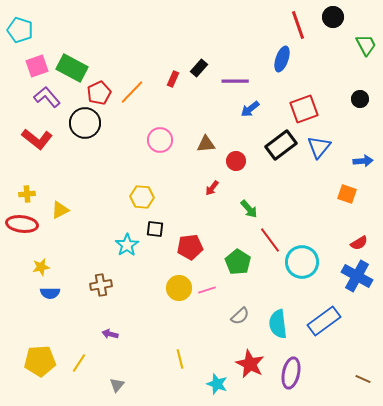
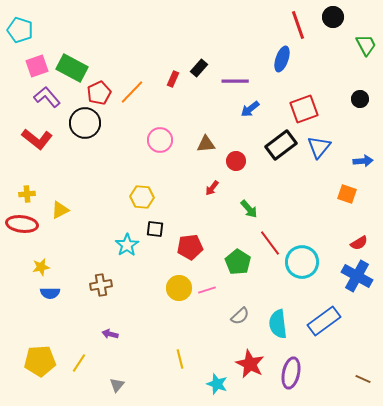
red line at (270, 240): moved 3 px down
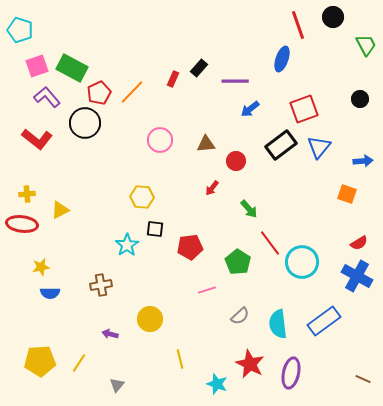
yellow circle at (179, 288): moved 29 px left, 31 px down
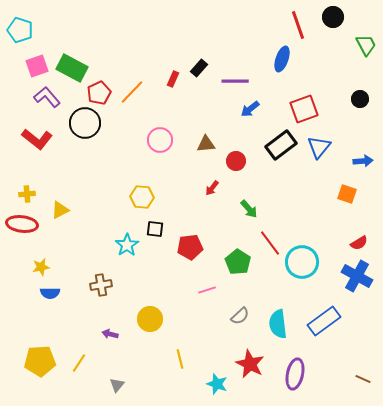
purple ellipse at (291, 373): moved 4 px right, 1 px down
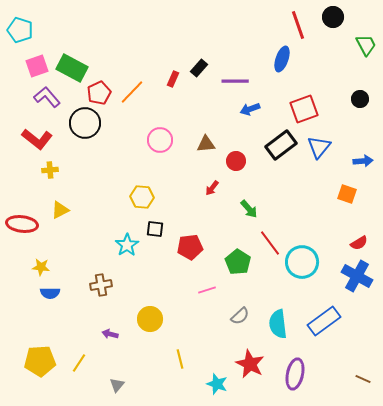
blue arrow at (250, 109): rotated 18 degrees clockwise
yellow cross at (27, 194): moved 23 px right, 24 px up
yellow star at (41, 267): rotated 18 degrees clockwise
